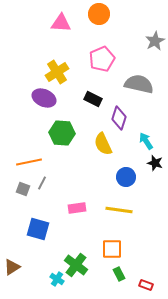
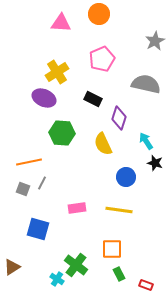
gray semicircle: moved 7 px right
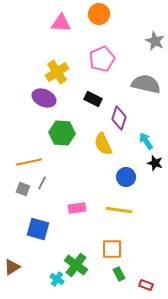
gray star: rotated 18 degrees counterclockwise
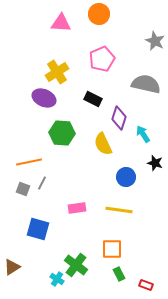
cyan arrow: moved 3 px left, 7 px up
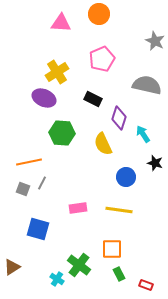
gray semicircle: moved 1 px right, 1 px down
pink rectangle: moved 1 px right
green cross: moved 3 px right
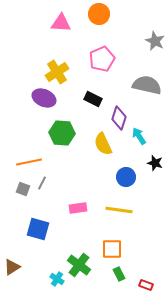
cyan arrow: moved 4 px left, 2 px down
